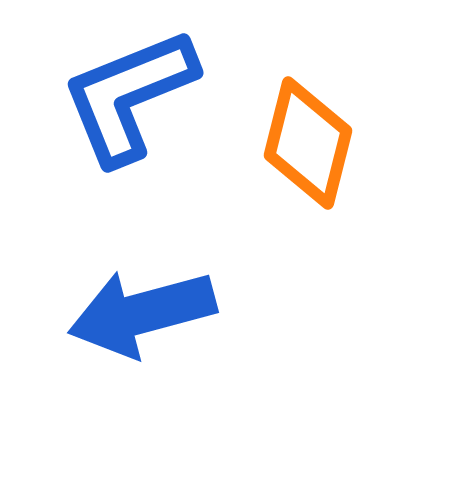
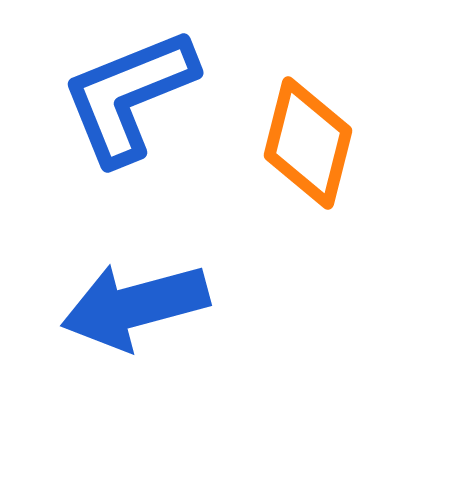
blue arrow: moved 7 px left, 7 px up
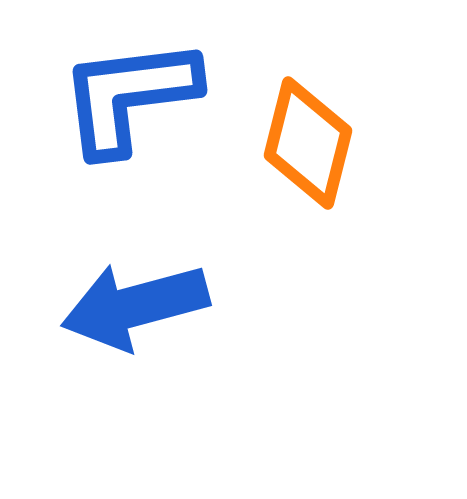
blue L-shape: rotated 15 degrees clockwise
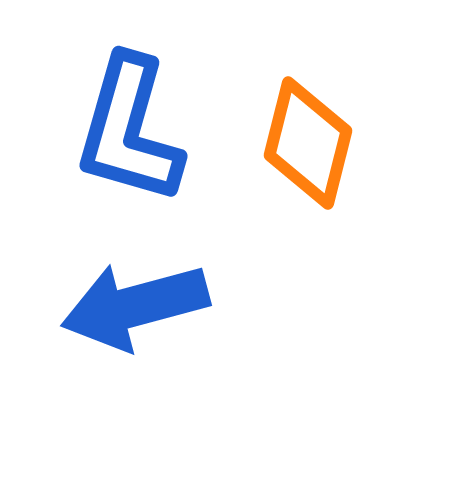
blue L-shape: moved 34 px down; rotated 67 degrees counterclockwise
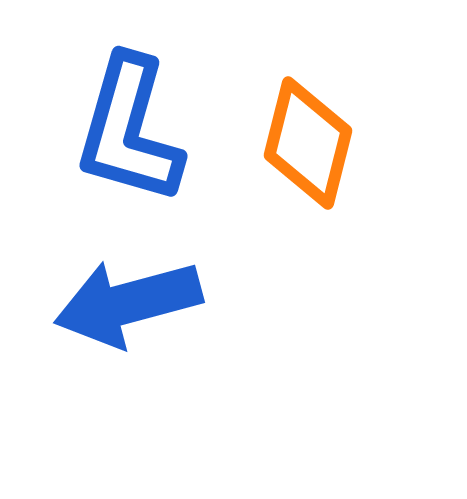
blue arrow: moved 7 px left, 3 px up
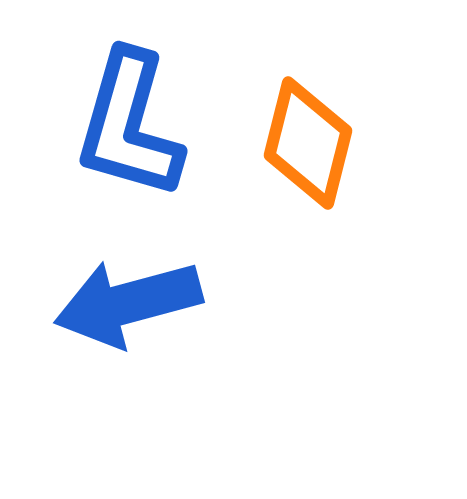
blue L-shape: moved 5 px up
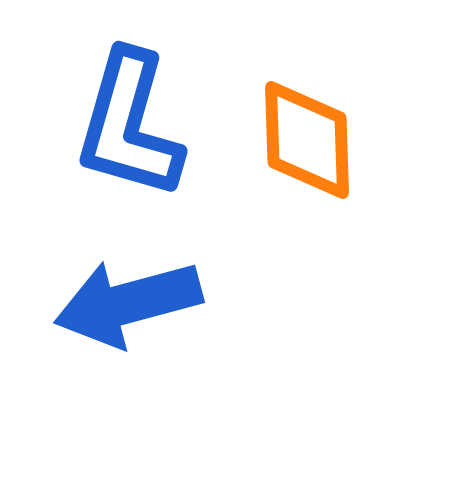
orange diamond: moved 1 px left, 3 px up; rotated 16 degrees counterclockwise
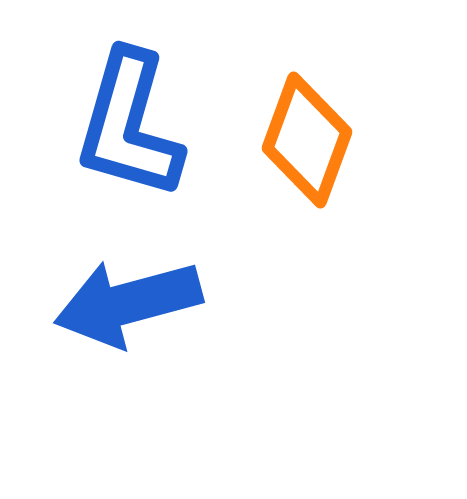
orange diamond: rotated 22 degrees clockwise
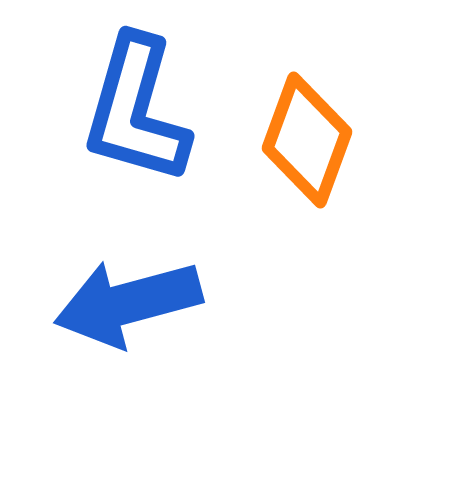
blue L-shape: moved 7 px right, 15 px up
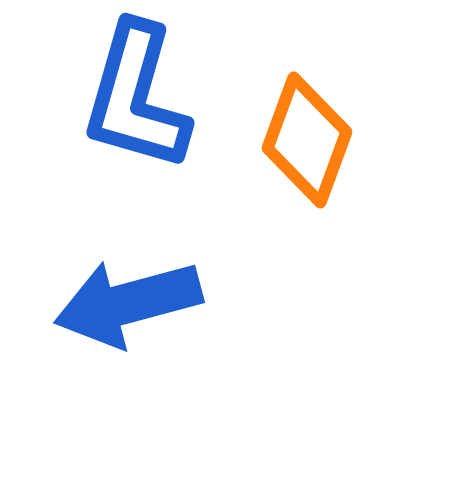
blue L-shape: moved 13 px up
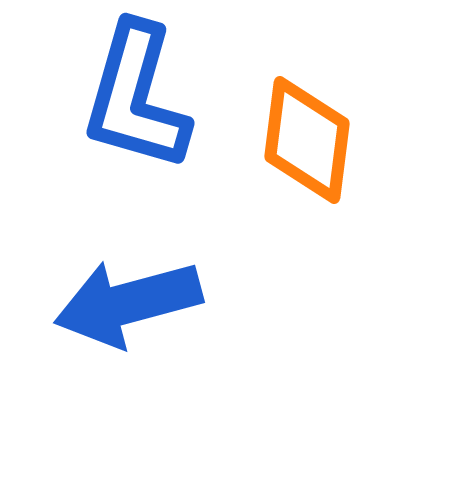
orange diamond: rotated 13 degrees counterclockwise
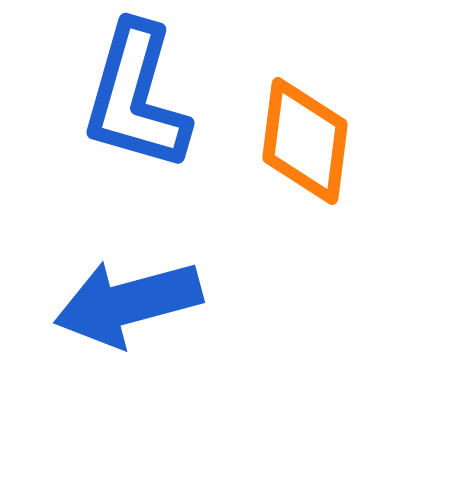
orange diamond: moved 2 px left, 1 px down
